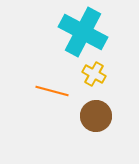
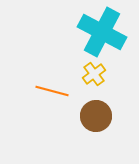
cyan cross: moved 19 px right
yellow cross: rotated 25 degrees clockwise
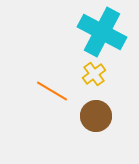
orange line: rotated 16 degrees clockwise
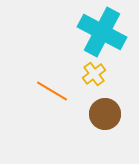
brown circle: moved 9 px right, 2 px up
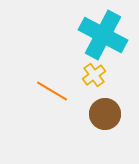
cyan cross: moved 1 px right, 3 px down
yellow cross: moved 1 px down
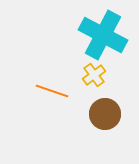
orange line: rotated 12 degrees counterclockwise
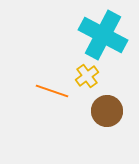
yellow cross: moved 7 px left, 1 px down
brown circle: moved 2 px right, 3 px up
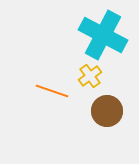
yellow cross: moved 3 px right
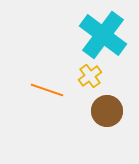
cyan cross: rotated 9 degrees clockwise
orange line: moved 5 px left, 1 px up
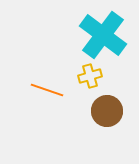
yellow cross: rotated 20 degrees clockwise
